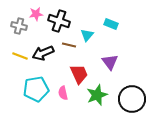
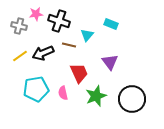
yellow line: rotated 56 degrees counterclockwise
red trapezoid: moved 1 px up
green star: moved 1 px left, 1 px down
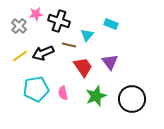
gray cross: rotated 28 degrees clockwise
red trapezoid: moved 4 px right, 6 px up; rotated 10 degrees counterclockwise
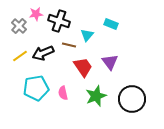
cyan pentagon: moved 1 px up
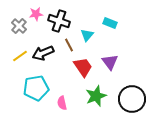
cyan rectangle: moved 1 px left, 1 px up
brown line: rotated 48 degrees clockwise
pink semicircle: moved 1 px left, 10 px down
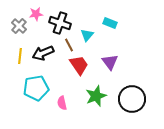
black cross: moved 1 px right, 2 px down
yellow line: rotated 49 degrees counterclockwise
red trapezoid: moved 4 px left, 2 px up
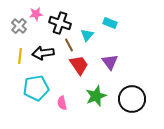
black arrow: rotated 15 degrees clockwise
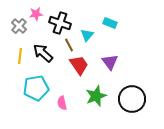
black arrow: rotated 50 degrees clockwise
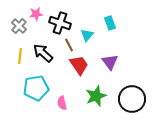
cyan rectangle: rotated 48 degrees clockwise
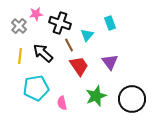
red trapezoid: moved 1 px down
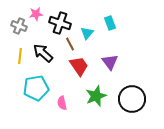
gray cross: rotated 21 degrees counterclockwise
cyan triangle: moved 2 px up
brown line: moved 1 px right, 1 px up
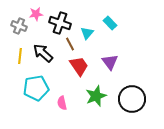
cyan rectangle: rotated 24 degrees counterclockwise
